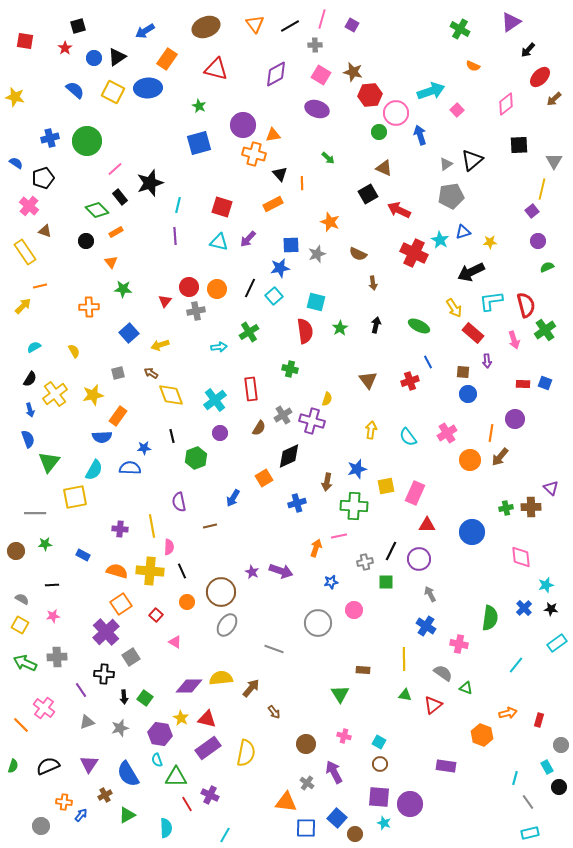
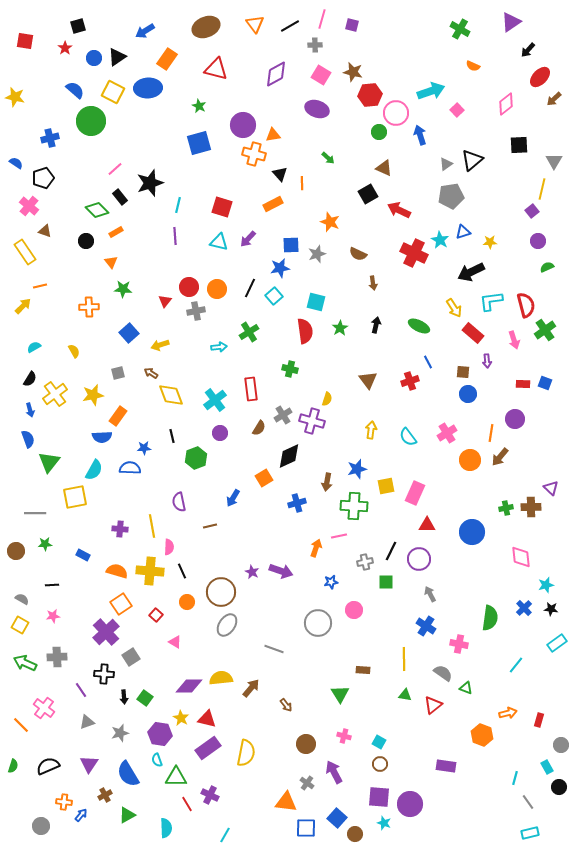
purple square at (352, 25): rotated 16 degrees counterclockwise
green circle at (87, 141): moved 4 px right, 20 px up
brown arrow at (274, 712): moved 12 px right, 7 px up
gray star at (120, 728): moved 5 px down
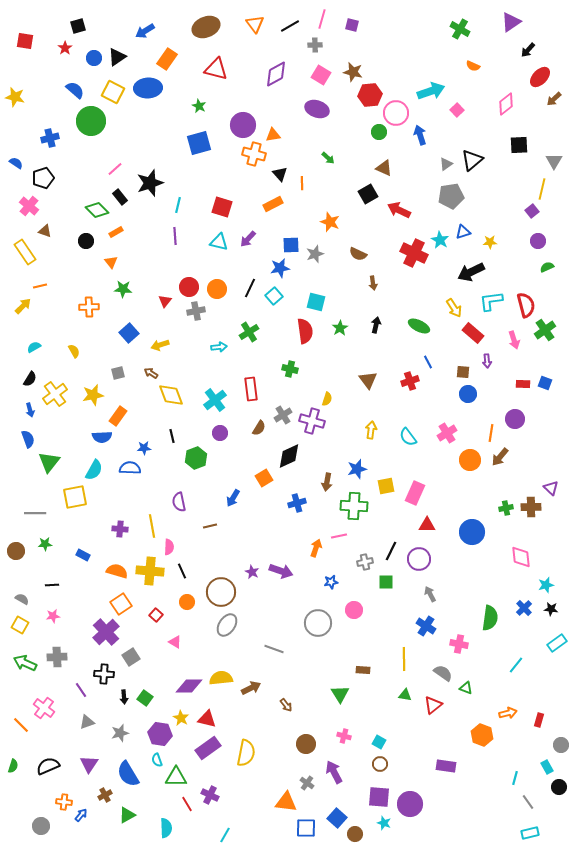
gray star at (317, 254): moved 2 px left
brown arrow at (251, 688): rotated 24 degrees clockwise
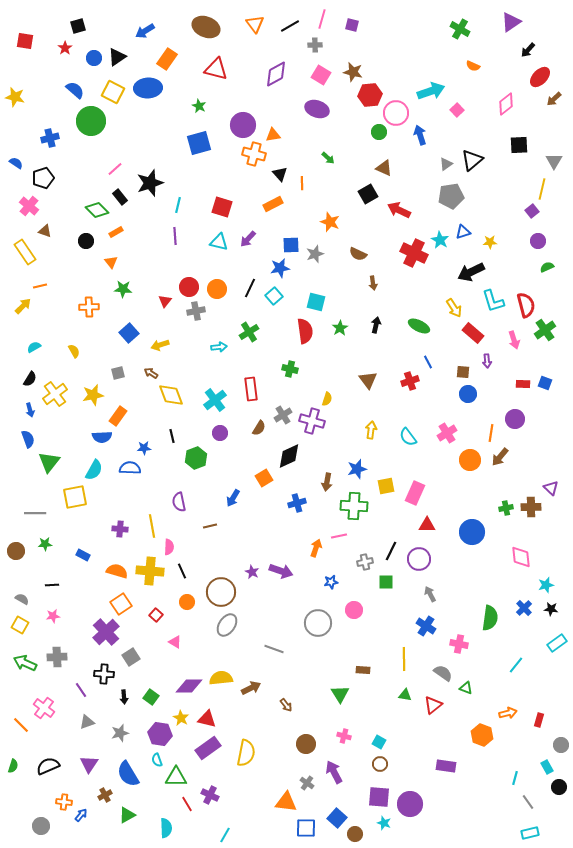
brown ellipse at (206, 27): rotated 44 degrees clockwise
cyan L-shape at (491, 301): moved 2 px right; rotated 100 degrees counterclockwise
green square at (145, 698): moved 6 px right, 1 px up
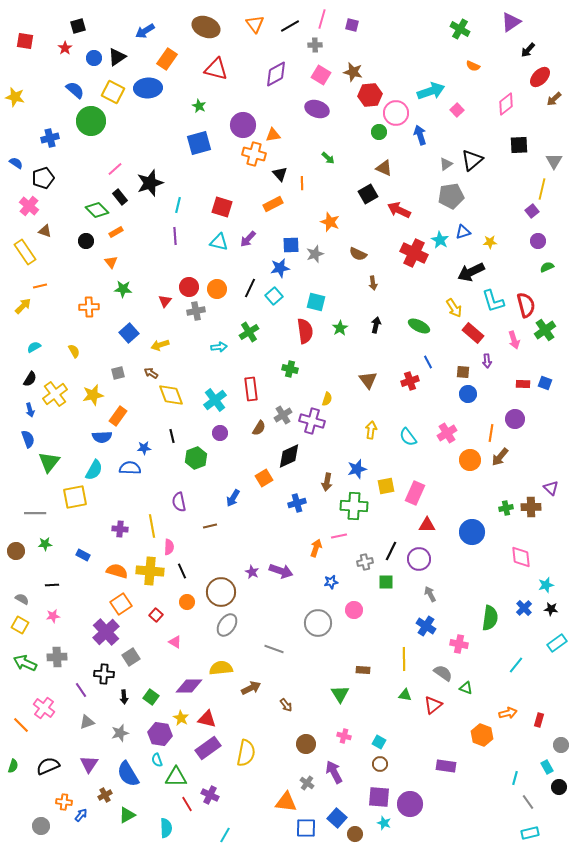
yellow semicircle at (221, 678): moved 10 px up
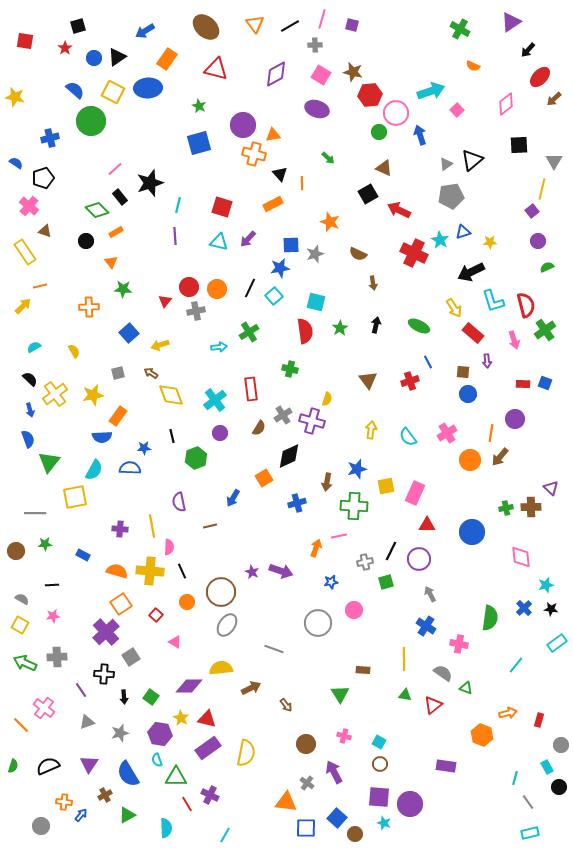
brown ellipse at (206, 27): rotated 20 degrees clockwise
black semicircle at (30, 379): rotated 77 degrees counterclockwise
green square at (386, 582): rotated 14 degrees counterclockwise
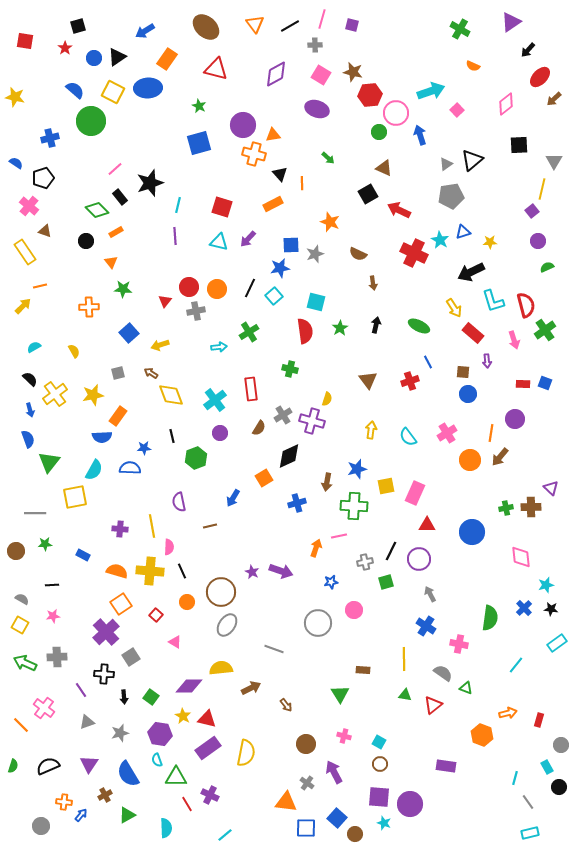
yellow star at (181, 718): moved 2 px right, 2 px up
cyan line at (225, 835): rotated 21 degrees clockwise
